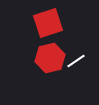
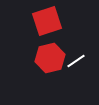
red square: moved 1 px left, 2 px up
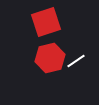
red square: moved 1 px left, 1 px down
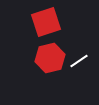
white line: moved 3 px right
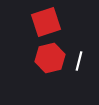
white line: rotated 42 degrees counterclockwise
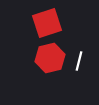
red square: moved 1 px right, 1 px down
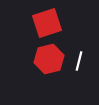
red hexagon: moved 1 px left, 1 px down
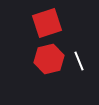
white line: rotated 36 degrees counterclockwise
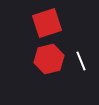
white line: moved 2 px right
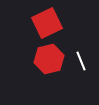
red square: rotated 8 degrees counterclockwise
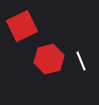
red square: moved 25 px left, 3 px down
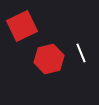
white line: moved 8 px up
